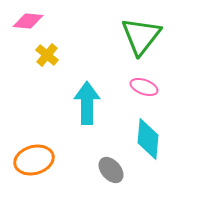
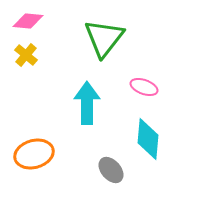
green triangle: moved 37 px left, 2 px down
yellow cross: moved 21 px left
orange ellipse: moved 6 px up
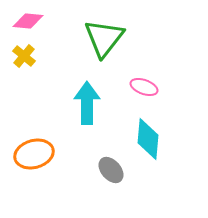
yellow cross: moved 2 px left, 1 px down
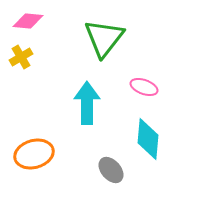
yellow cross: moved 3 px left, 1 px down; rotated 20 degrees clockwise
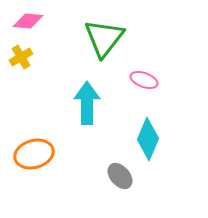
pink ellipse: moved 7 px up
cyan diamond: rotated 18 degrees clockwise
gray ellipse: moved 9 px right, 6 px down
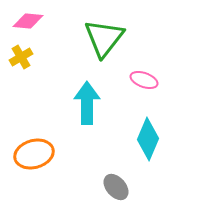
gray ellipse: moved 4 px left, 11 px down
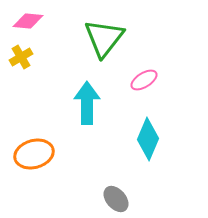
pink ellipse: rotated 52 degrees counterclockwise
gray ellipse: moved 12 px down
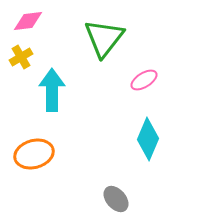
pink diamond: rotated 12 degrees counterclockwise
cyan arrow: moved 35 px left, 13 px up
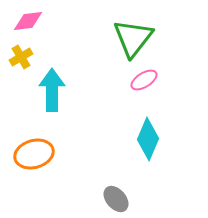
green triangle: moved 29 px right
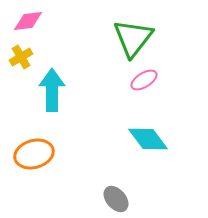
cyan diamond: rotated 60 degrees counterclockwise
